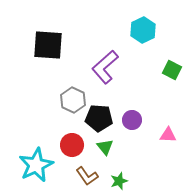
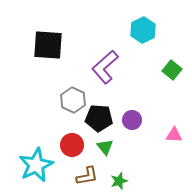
green square: rotated 12 degrees clockwise
pink triangle: moved 6 px right
brown L-shape: rotated 65 degrees counterclockwise
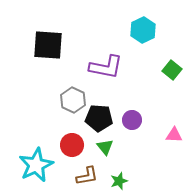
purple L-shape: moved 1 px right; rotated 128 degrees counterclockwise
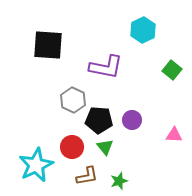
black pentagon: moved 2 px down
red circle: moved 2 px down
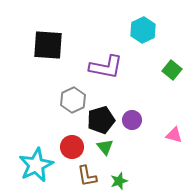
gray hexagon: rotated 10 degrees clockwise
black pentagon: moved 2 px right; rotated 20 degrees counterclockwise
pink triangle: rotated 12 degrees clockwise
brown L-shape: rotated 90 degrees clockwise
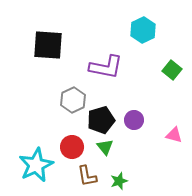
purple circle: moved 2 px right
